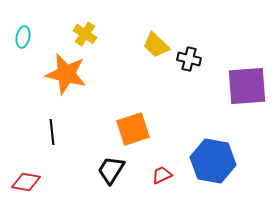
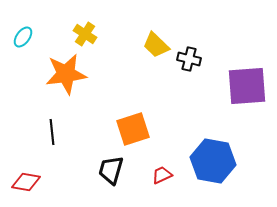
cyan ellipse: rotated 25 degrees clockwise
orange star: rotated 21 degrees counterclockwise
black trapezoid: rotated 16 degrees counterclockwise
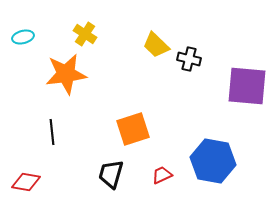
cyan ellipse: rotated 40 degrees clockwise
purple square: rotated 9 degrees clockwise
black trapezoid: moved 4 px down
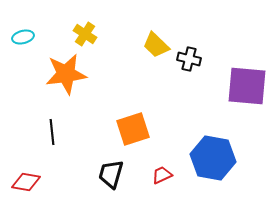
blue hexagon: moved 3 px up
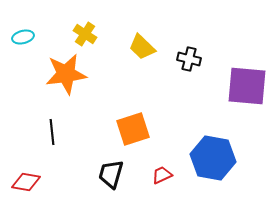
yellow trapezoid: moved 14 px left, 2 px down
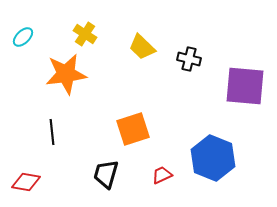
cyan ellipse: rotated 30 degrees counterclockwise
purple square: moved 2 px left
blue hexagon: rotated 12 degrees clockwise
black trapezoid: moved 5 px left
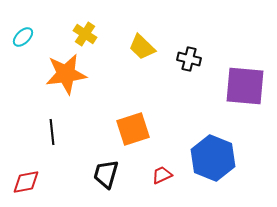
red diamond: rotated 20 degrees counterclockwise
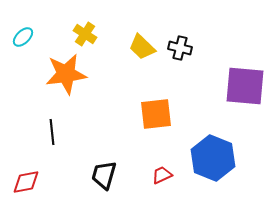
black cross: moved 9 px left, 11 px up
orange square: moved 23 px right, 15 px up; rotated 12 degrees clockwise
black trapezoid: moved 2 px left, 1 px down
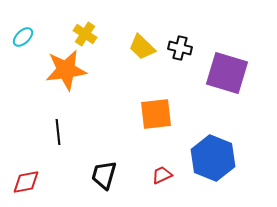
orange star: moved 4 px up
purple square: moved 18 px left, 13 px up; rotated 12 degrees clockwise
black line: moved 6 px right
